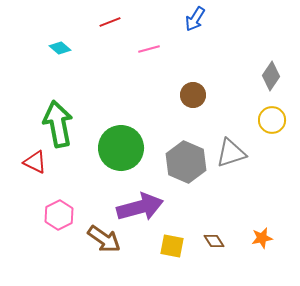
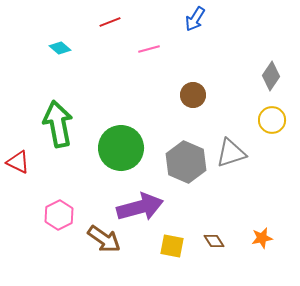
red triangle: moved 17 px left
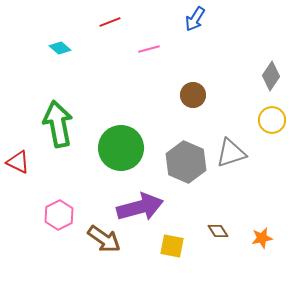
brown diamond: moved 4 px right, 10 px up
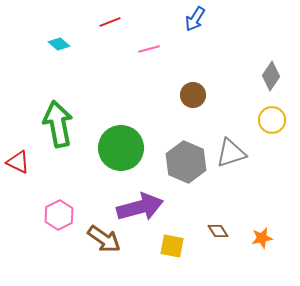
cyan diamond: moved 1 px left, 4 px up
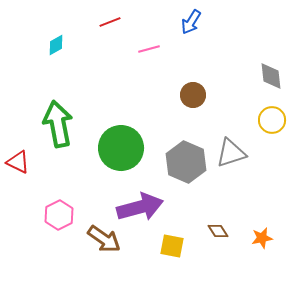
blue arrow: moved 4 px left, 3 px down
cyan diamond: moved 3 px left, 1 px down; rotated 70 degrees counterclockwise
gray diamond: rotated 40 degrees counterclockwise
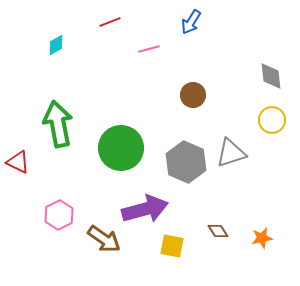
purple arrow: moved 5 px right, 2 px down
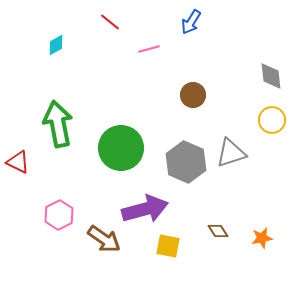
red line: rotated 60 degrees clockwise
yellow square: moved 4 px left
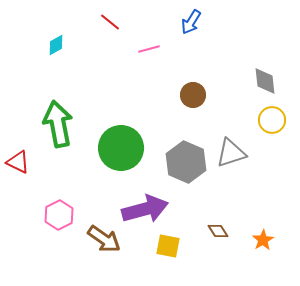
gray diamond: moved 6 px left, 5 px down
orange star: moved 1 px right, 2 px down; rotated 20 degrees counterclockwise
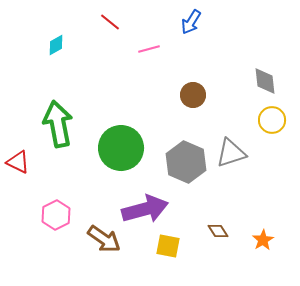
pink hexagon: moved 3 px left
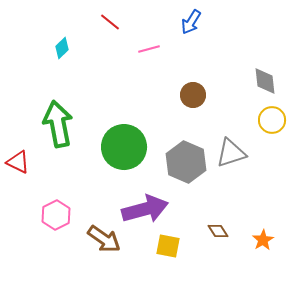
cyan diamond: moved 6 px right, 3 px down; rotated 15 degrees counterclockwise
green circle: moved 3 px right, 1 px up
